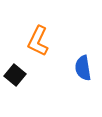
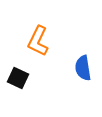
black square: moved 3 px right, 3 px down; rotated 15 degrees counterclockwise
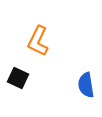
blue semicircle: moved 3 px right, 17 px down
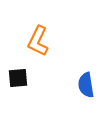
black square: rotated 30 degrees counterclockwise
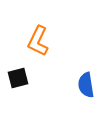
black square: rotated 10 degrees counterclockwise
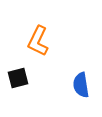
blue semicircle: moved 5 px left
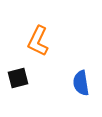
blue semicircle: moved 2 px up
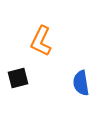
orange L-shape: moved 3 px right
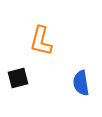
orange L-shape: rotated 12 degrees counterclockwise
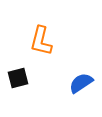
blue semicircle: rotated 65 degrees clockwise
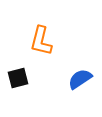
blue semicircle: moved 1 px left, 4 px up
